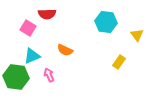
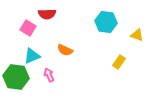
yellow triangle: rotated 32 degrees counterclockwise
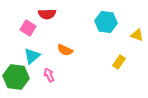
cyan triangle: rotated 18 degrees counterclockwise
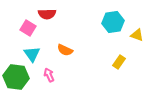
cyan hexagon: moved 7 px right; rotated 15 degrees counterclockwise
cyan triangle: moved 2 px up; rotated 24 degrees counterclockwise
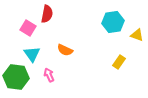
red semicircle: rotated 78 degrees counterclockwise
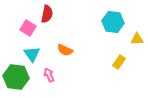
cyan hexagon: rotated 15 degrees clockwise
yellow triangle: moved 4 px down; rotated 24 degrees counterclockwise
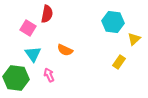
yellow triangle: moved 3 px left; rotated 40 degrees counterclockwise
cyan triangle: moved 1 px right
green hexagon: moved 1 px down
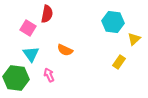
cyan triangle: moved 2 px left
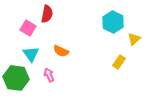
cyan hexagon: rotated 20 degrees clockwise
orange semicircle: moved 4 px left, 1 px down
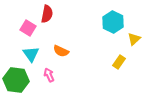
green hexagon: moved 2 px down
